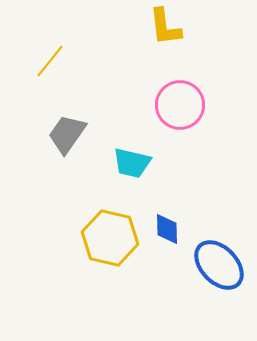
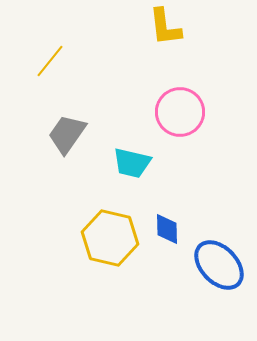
pink circle: moved 7 px down
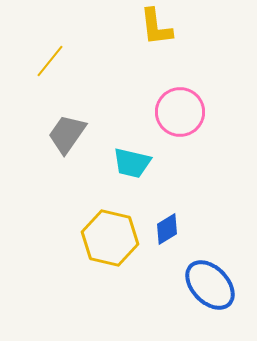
yellow L-shape: moved 9 px left
blue diamond: rotated 60 degrees clockwise
blue ellipse: moved 9 px left, 20 px down
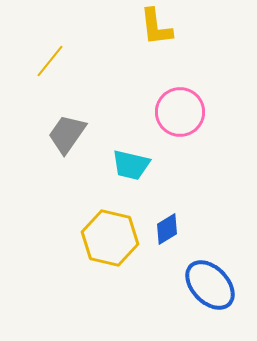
cyan trapezoid: moved 1 px left, 2 px down
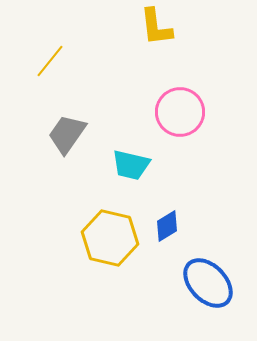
blue diamond: moved 3 px up
blue ellipse: moved 2 px left, 2 px up
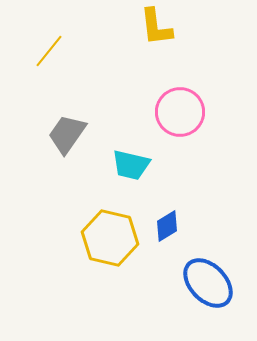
yellow line: moved 1 px left, 10 px up
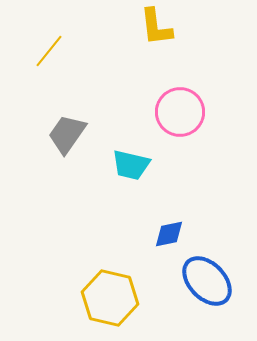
blue diamond: moved 2 px right, 8 px down; rotated 20 degrees clockwise
yellow hexagon: moved 60 px down
blue ellipse: moved 1 px left, 2 px up
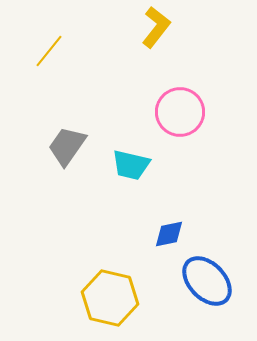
yellow L-shape: rotated 135 degrees counterclockwise
gray trapezoid: moved 12 px down
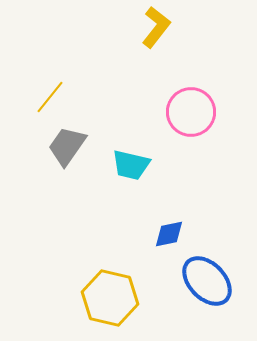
yellow line: moved 1 px right, 46 px down
pink circle: moved 11 px right
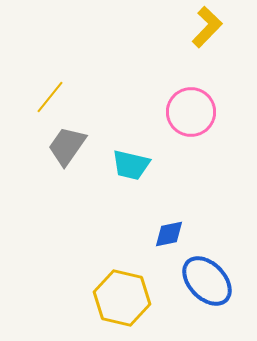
yellow L-shape: moved 51 px right; rotated 6 degrees clockwise
yellow hexagon: moved 12 px right
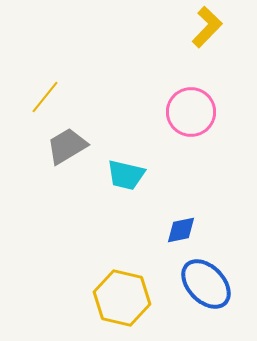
yellow line: moved 5 px left
gray trapezoid: rotated 24 degrees clockwise
cyan trapezoid: moved 5 px left, 10 px down
blue diamond: moved 12 px right, 4 px up
blue ellipse: moved 1 px left, 3 px down
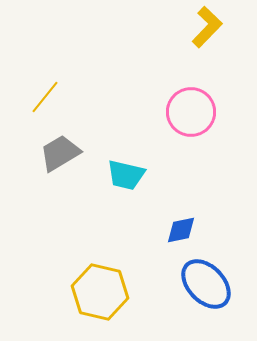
gray trapezoid: moved 7 px left, 7 px down
yellow hexagon: moved 22 px left, 6 px up
